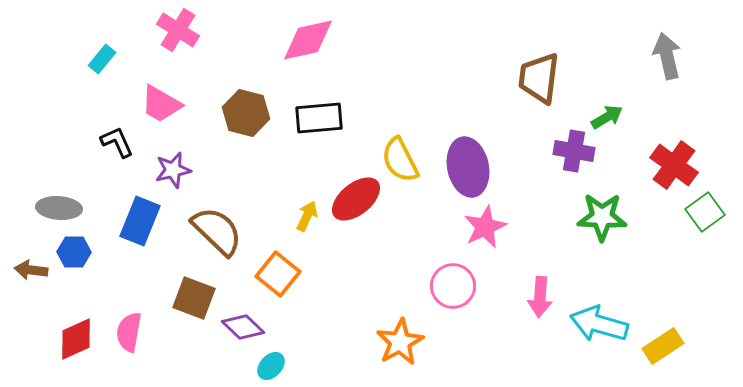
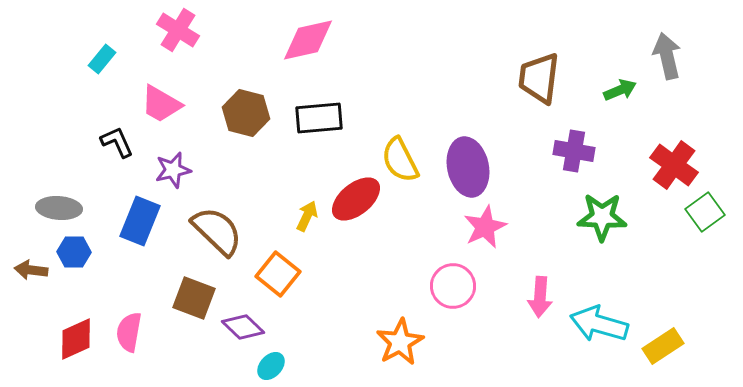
green arrow: moved 13 px right, 27 px up; rotated 8 degrees clockwise
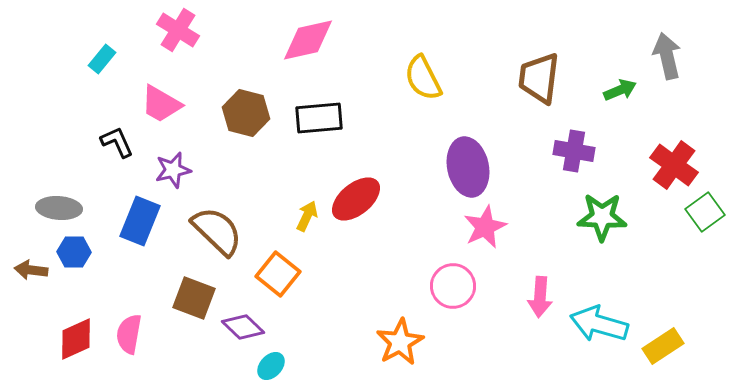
yellow semicircle: moved 23 px right, 82 px up
pink semicircle: moved 2 px down
